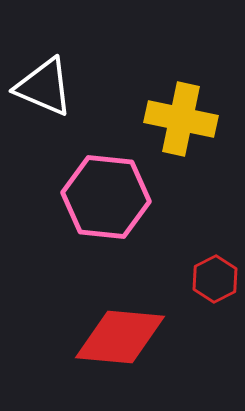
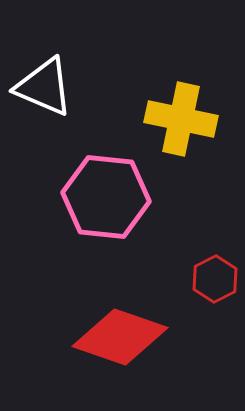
red diamond: rotated 14 degrees clockwise
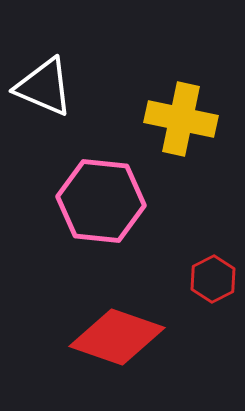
pink hexagon: moved 5 px left, 4 px down
red hexagon: moved 2 px left
red diamond: moved 3 px left
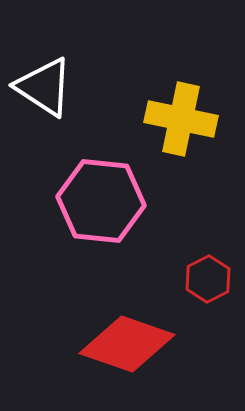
white triangle: rotated 10 degrees clockwise
red hexagon: moved 5 px left
red diamond: moved 10 px right, 7 px down
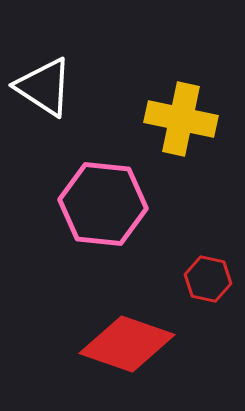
pink hexagon: moved 2 px right, 3 px down
red hexagon: rotated 21 degrees counterclockwise
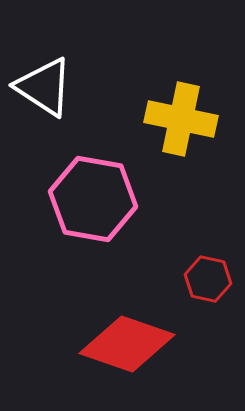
pink hexagon: moved 10 px left, 5 px up; rotated 4 degrees clockwise
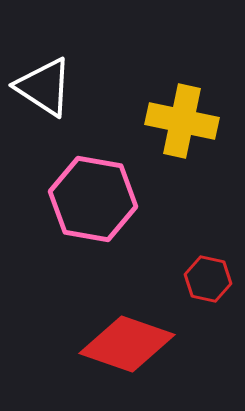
yellow cross: moved 1 px right, 2 px down
